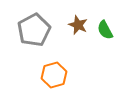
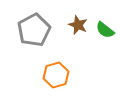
green semicircle: rotated 24 degrees counterclockwise
orange hexagon: moved 2 px right
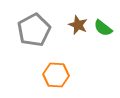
green semicircle: moved 2 px left, 2 px up
orange hexagon: rotated 20 degrees clockwise
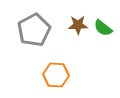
brown star: rotated 24 degrees counterclockwise
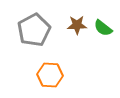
brown star: moved 1 px left
orange hexagon: moved 6 px left
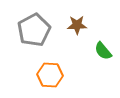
green semicircle: moved 23 px down; rotated 12 degrees clockwise
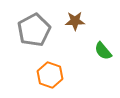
brown star: moved 2 px left, 4 px up
orange hexagon: rotated 15 degrees clockwise
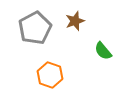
brown star: rotated 18 degrees counterclockwise
gray pentagon: moved 1 px right, 2 px up
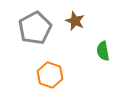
brown star: rotated 30 degrees counterclockwise
green semicircle: rotated 30 degrees clockwise
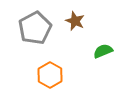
green semicircle: rotated 78 degrees clockwise
orange hexagon: rotated 10 degrees clockwise
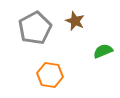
orange hexagon: rotated 20 degrees counterclockwise
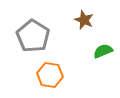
brown star: moved 9 px right, 1 px up
gray pentagon: moved 2 px left, 8 px down; rotated 12 degrees counterclockwise
